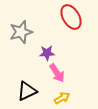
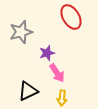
purple star: rotated 14 degrees counterclockwise
black triangle: moved 1 px right
yellow arrow: rotated 126 degrees clockwise
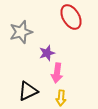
pink arrow: rotated 42 degrees clockwise
yellow arrow: moved 1 px left
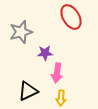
purple star: moved 2 px left; rotated 14 degrees clockwise
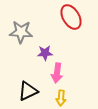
gray star: rotated 20 degrees clockwise
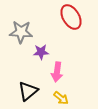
purple star: moved 4 px left, 1 px up
pink arrow: moved 1 px up
black triangle: rotated 15 degrees counterclockwise
yellow arrow: rotated 56 degrees counterclockwise
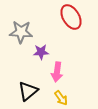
yellow arrow: rotated 14 degrees clockwise
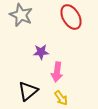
gray star: moved 17 px up; rotated 20 degrees clockwise
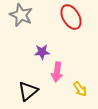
purple star: moved 1 px right
yellow arrow: moved 19 px right, 9 px up
